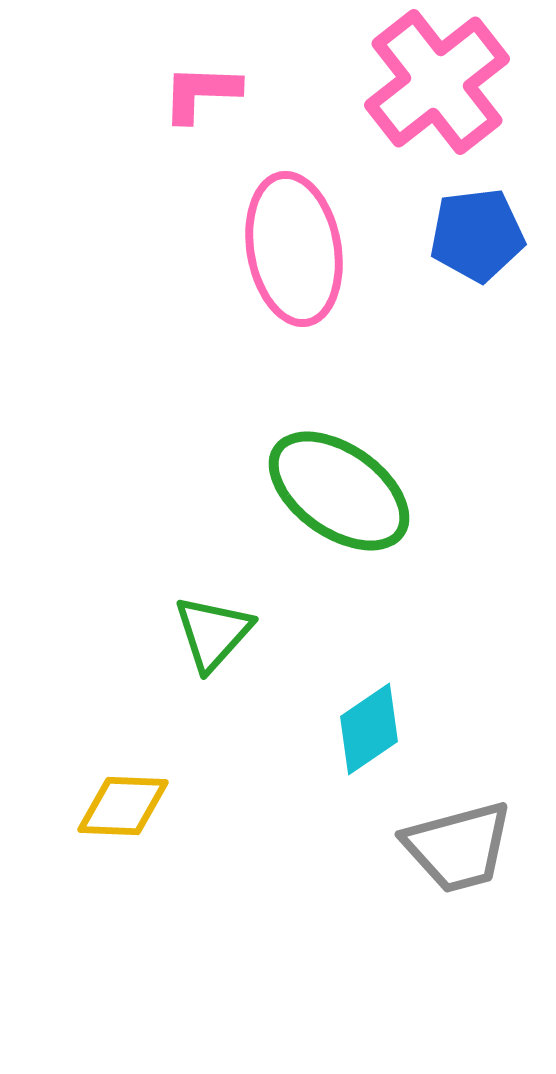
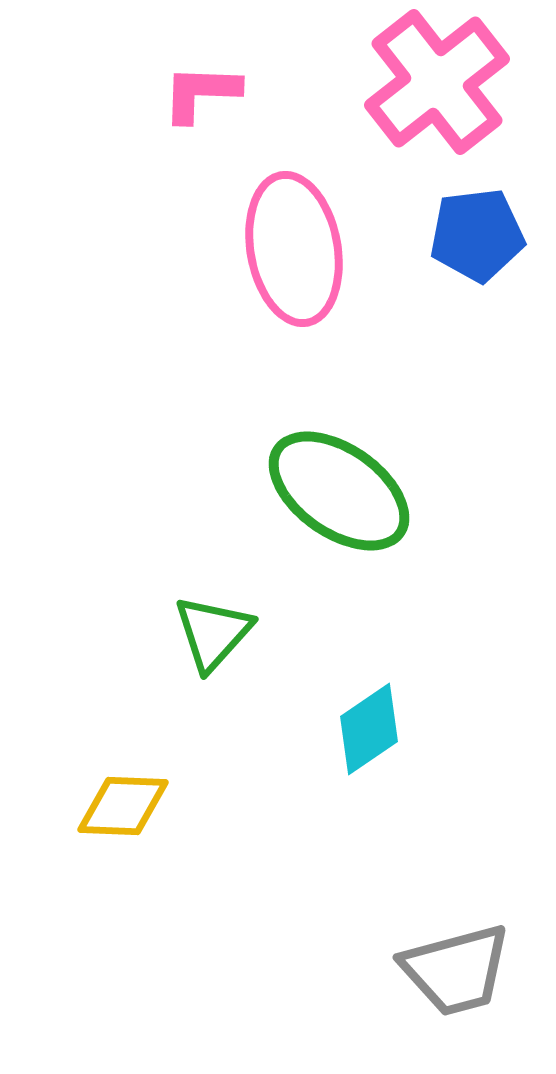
gray trapezoid: moved 2 px left, 123 px down
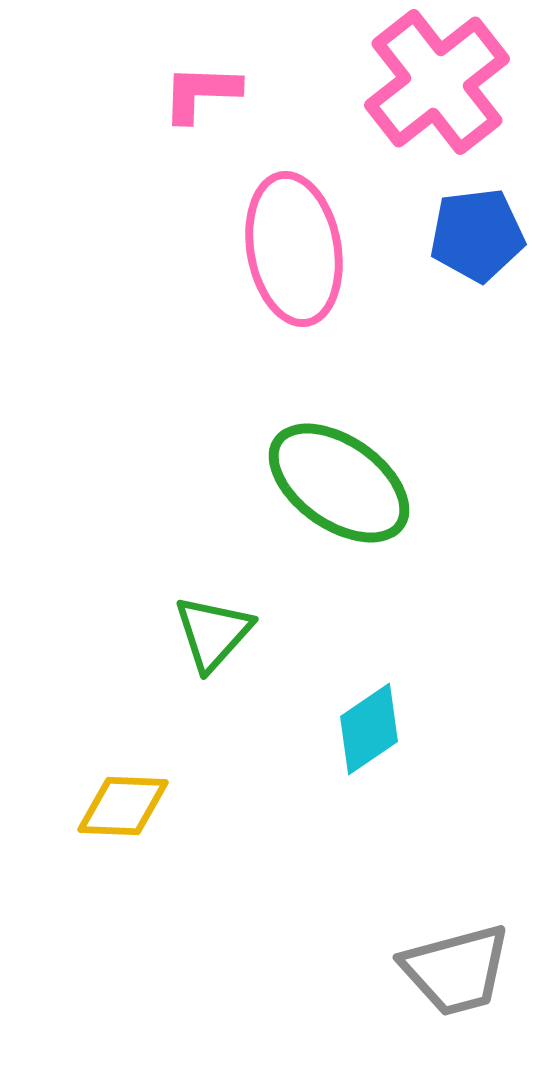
green ellipse: moved 8 px up
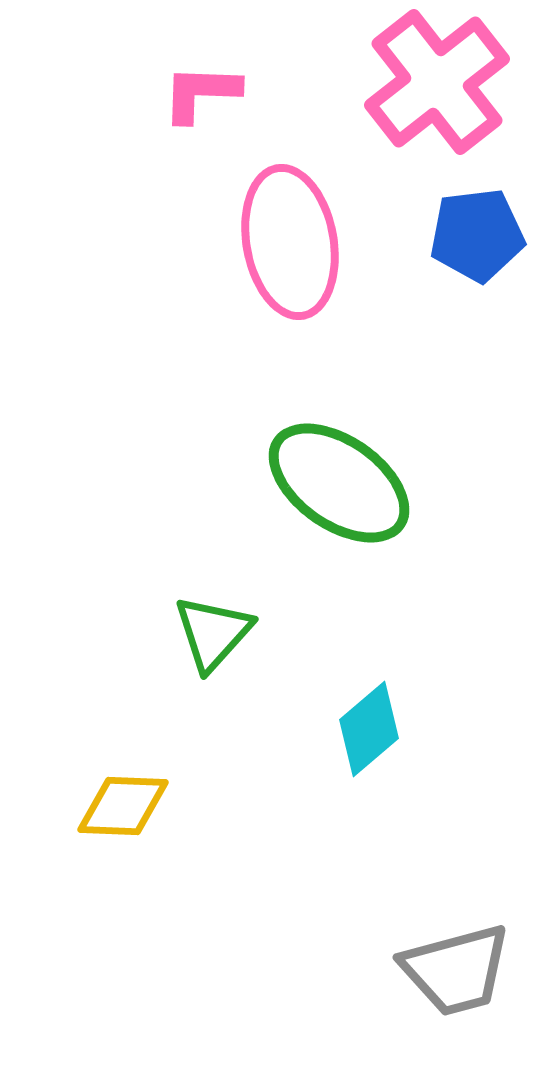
pink ellipse: moved 4 px left, 7 px up
cyan diamond: rotated 6 degrees counterclockwise
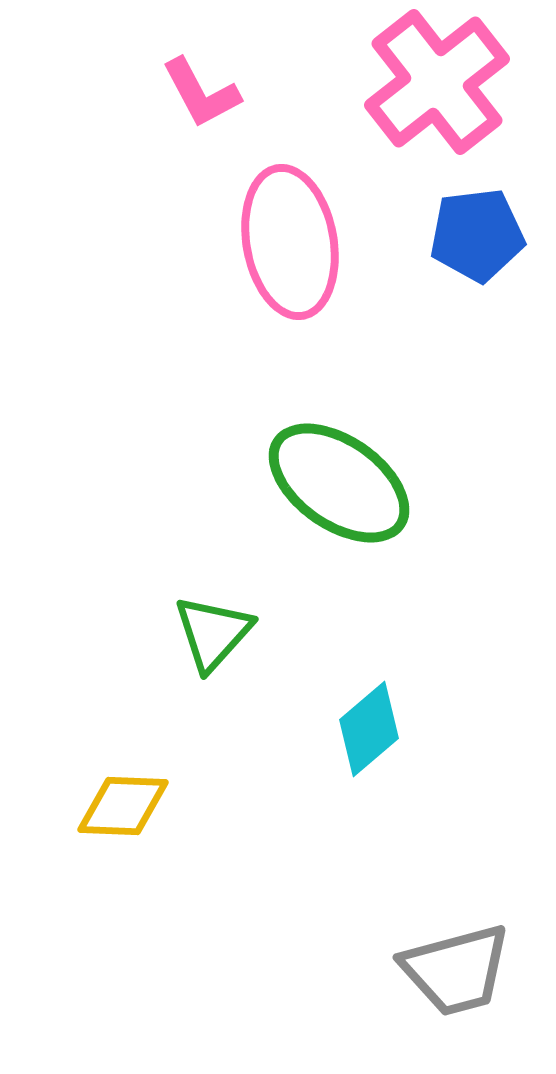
pink L-shape: rotated 120 degrees counterclockwise
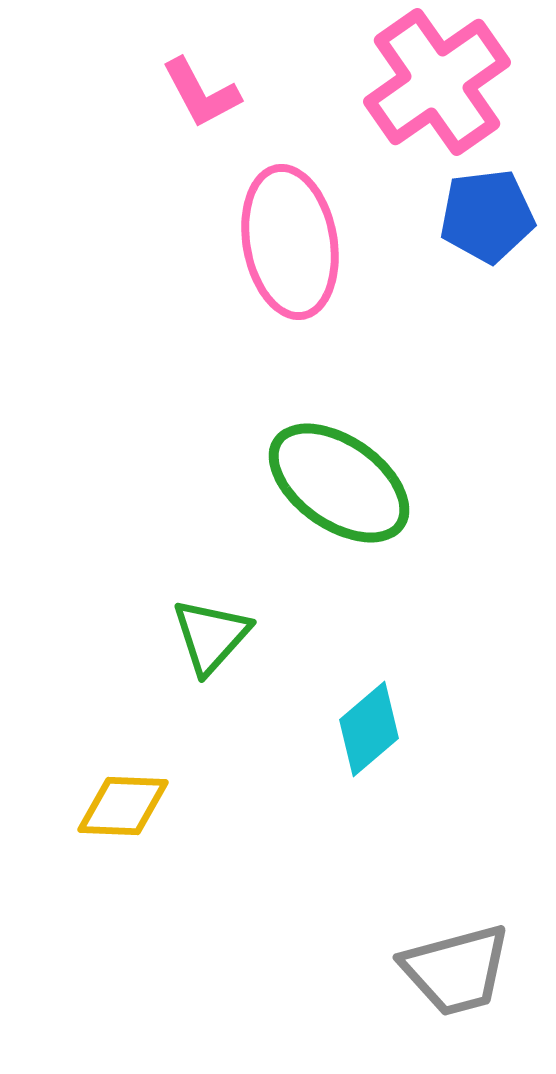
pink cross: rotated 3 degrees clockwise
blue pentagon: moved 10 px right, 19 px up
green triangle: moved 2 px left, 3 px down
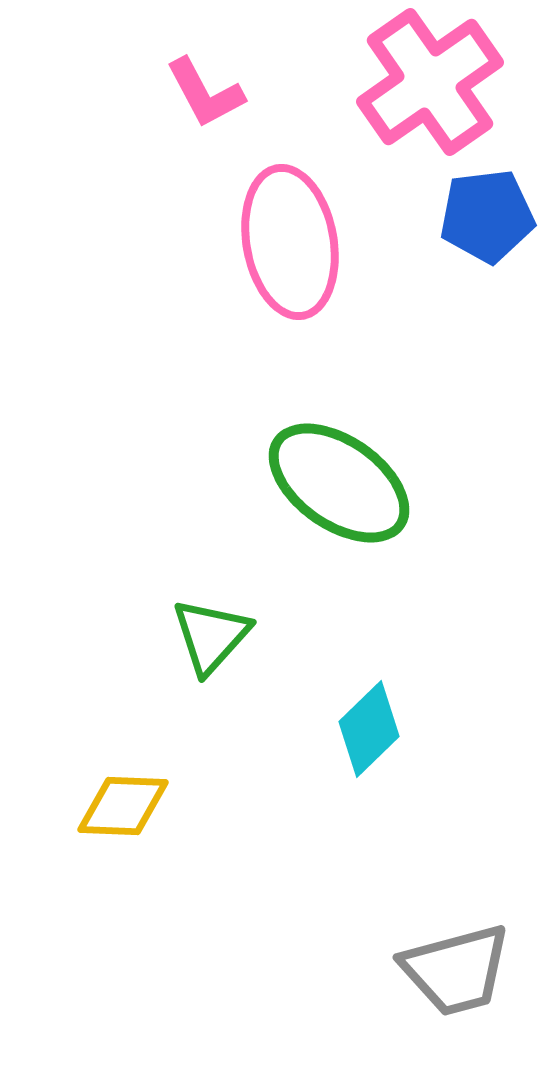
pink cross: moved 7 px left
pink L-shape: moved 4 px right
cyan diamond: rotated 4 degrees counterclockwise
